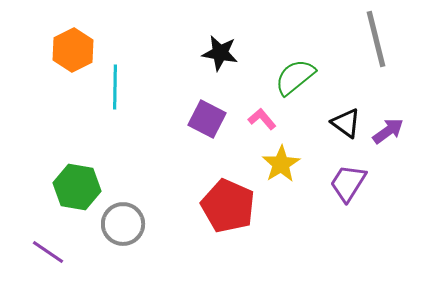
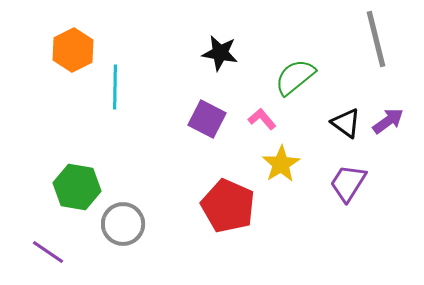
purple arrow: moved 10 px up
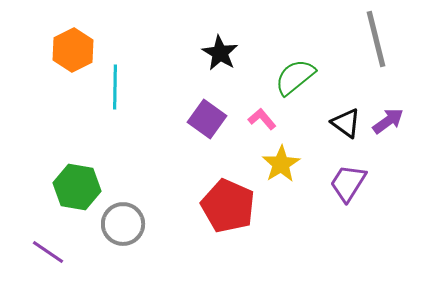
black star: rotated 21 degrees clockwise
purple square: rotated 9 degrees clockwise
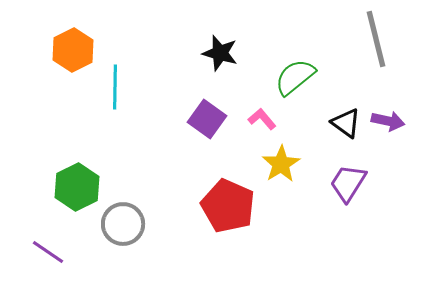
black star: rotated 15 degrees counterclockwise
purple arrow: rotated 48 degrees clockwise
green hexagon: rotated 24 degrees clockwise
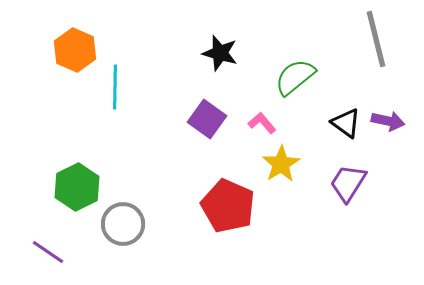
orange hexagon: moved 2 px right; rotated 9 degrees counterclockwise
pink L-shape: moved 4 px down
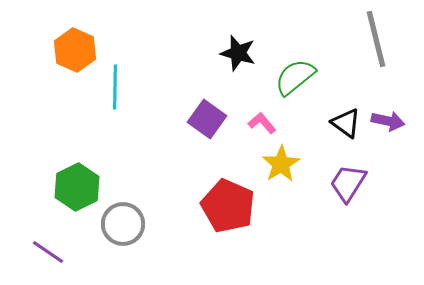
black star: moved 18 px right
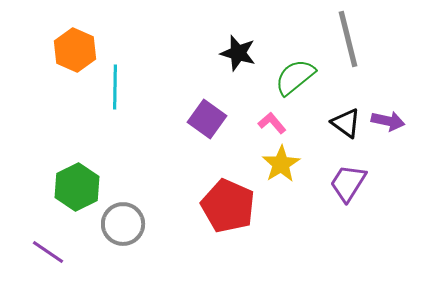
gray line: moved 28 px left
pink L-shape: moved 10 px right
